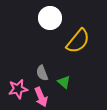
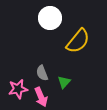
green triangle: rotated 32 degrees clockwise
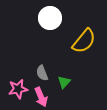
yellow semicircle: moved 6 px right
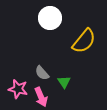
gray semicircle: rotated 21 degrees counterclockwise
green triangle: rotated 16 degrees counterclockwise
pink star: rotated 24 degrees clockwise
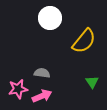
gray semicircle: rotated 140 degrees clockwise
green triangle: moved 28 px right
pink star: rotated 24 degrees counterclockwise
pink arrow: moved 1 px right, 1 px up; rotated 90 degrees counterclockwise
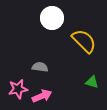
white circle: moved 2 px right
yellow semicircle: rotated 84 degrees counterclockwise
gray semicircle: moved 2 px left, 6 px up
green triangle: rotated 40 degrees counterclockwise
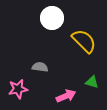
pink arrow: moved 24 px right
